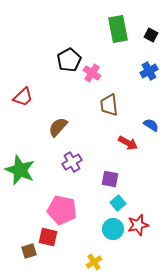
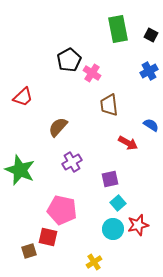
purple square: rotated 24 degrees counterclockwise
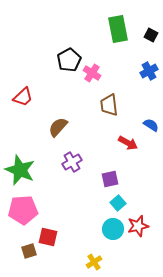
pink pentagon: moved 39 px left; rotated 16 degrees counterclockwise
red star: moved 1 px down
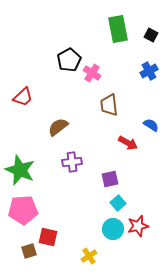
brown semicircle: rotated 10 degrees clockwise
purple cross: rotated 24 degrees clockwise
yellow cross: moved 5 px left, 6 px up
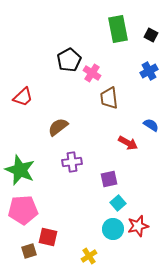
brown trapezoid: moved 7 px up
purple square: moved 1 px left
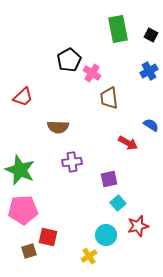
brown semicircle: rotated 140 degrees counterclockwise
cyan circle: moved 7 px left, 6 px down
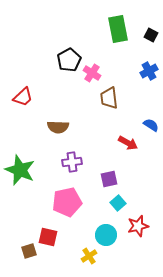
pink pentagon: moved 44 px right, 8 px up; rotated 8 degrees counterclockwise
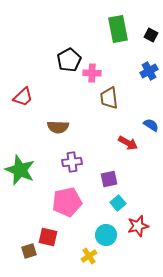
pink cross: rotated 30 degrees counterclockwise
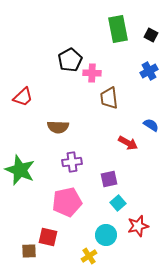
black pentagon: moved 1 px right
brown square: rotated 14 degrees clockwise
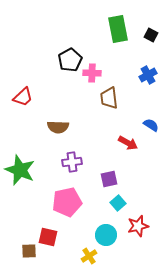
blue cross: moved 1 px left, 4 px down
